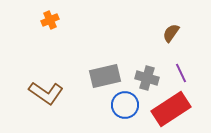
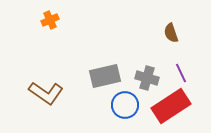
brown semicircle: rotated 54 degrees counterclockwise
red rectangle: moved 3 px up
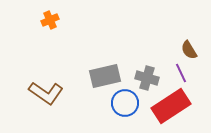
brown semicircle: moved 18 px right, 17 px down; rotated 12 degrees counterclockwise
blue circle: moved 2 px up
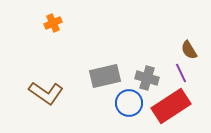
orange cross: moved 3 px right, 3 px down
blue circle: moved 4 px right
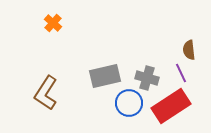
orange cross: rotated 24 degrees counterclockwise
brown semicircle: rotated 24 degrees clockwise
brown L-shape: rotated 88 degrees clockwise
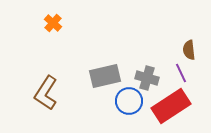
blue circle: moved 2 px up
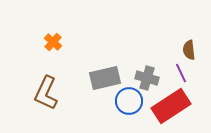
orange cross: moved 19 px down
gray rectangle: moved 2 px down
brown L-shape: rotated 8 degrees counterclockwise
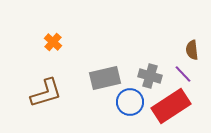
brown semicircle: moved 3 px right
purple line: moved 2 px right, 1 px down; rotated 18 degrees counterclockwise
gray cross: moved 3 px right, 2 px up
brown L-shape: rotated 132 degrees counterclockwise
blue circle: moved 1 px right, 1 px down
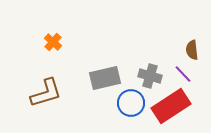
blue circle: moved 1 px right, 1 px down
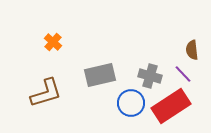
gray rectangle: moved 5 px left, 3 px up
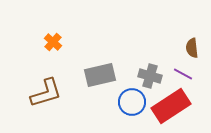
brown semicircle: moved 2 px up
purple line: rotated 18 degrees counterclockwise
blue circle: moved 1 px right, 1 px up
